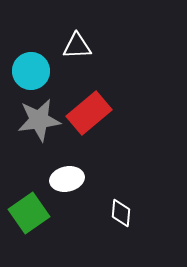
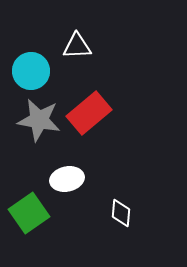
gray star: rotated 18 degrees clockwise
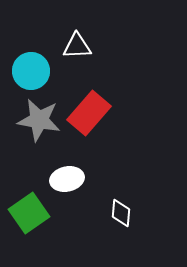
red rectangle: rotated 9 degrees counterclockwise
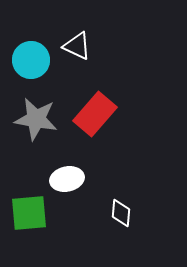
white triangle: rotated 28 degrees clockwise
cyan circle: moved 11 px up
red rectangle: moved 6 px right, 1 px down
gray star: moved 3 px left, 1 px up
green square: rotated 30 degrees clockwise
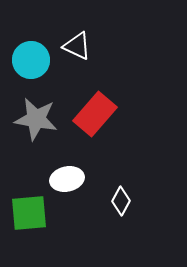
white diamond: moved 12 px up; rotated 24 degrees clockwise
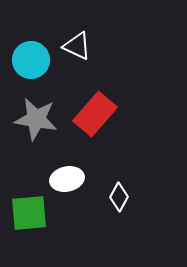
white diamond: moved 2 px left, 4 px up
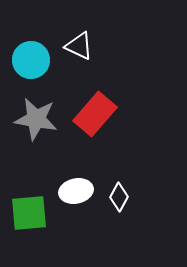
white triangle: moved 2 px right
white ellipse: moved 9 px right, 12 px down
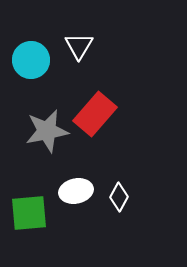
white triangle: rotated 36 degrees clockwise
gray star: moved 11 px right, 12 px down; rotated 21 degrees counterclockwise
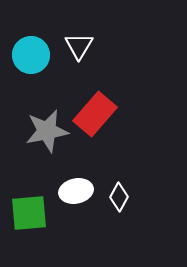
cyan circle: moved 5 px up
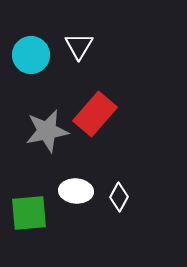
white ellipse: rotated 16 degrees clockwise
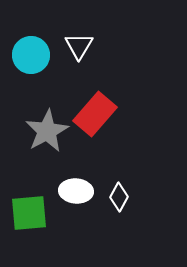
gray star: rotated 18 degrees counterclockwise
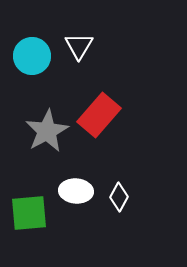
cyan circle: moved 1 px right, 1 px down
red rectangle: moved 4 px right, 1 px down
